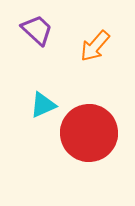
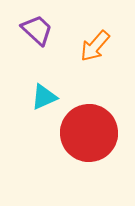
cyan triangle: moved 1 px right, 8 px up
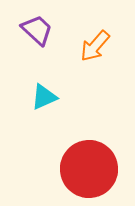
red circle: moved 36 px down
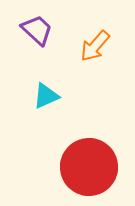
cyan triangle: moved 2 px right, 1 px up
red circle: moved 2 px up
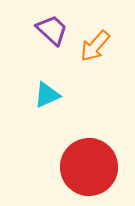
purple trapezoid: moved 15 px right
cyan triangle: moved 1 px right, 1 px up
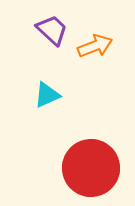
orange arrow: rotated 152 degrees counterclockwise
red circle: moved 2 px right, 1 px down
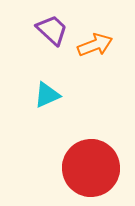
orange arrow: moved 1 px up
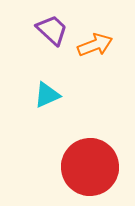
red circle: moved 1 px left, 1 px up
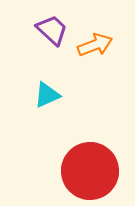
red circle: moved 4 px down
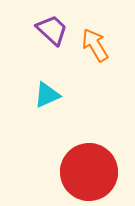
orange arrow: rotated 100 degrees counterclockwise
red circle: moved 1 px left, 1 px down
